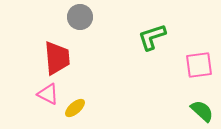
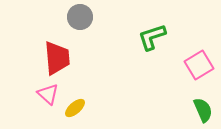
pink square: rotated 24 degrees counterclockwise
pink triangle: rotated 15 degrees clockwise
green semicircle: moved 1 px right, 1 px up; rotated 25 degrees clockwise
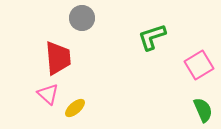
gray circle: moved 2 px right, 1 px down
red trapezoid: moved 1 px right
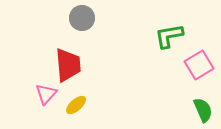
green L-shape: moved 17 px right, 1 px up; rotated 8 degrees clockwise
red trapezoid: moved 10 px right, 7 px down
pink triangle: moved 2 px left; rotated 30 degrees clockwise
yellow ellipse: moved 1 px right, 3 px up
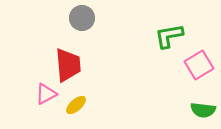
pink triangle: rotated 20 degrees clockwise
green semicircle: rotated 120 degrees clockwise
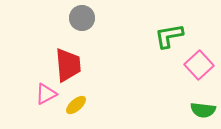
pink square: rotated 12 degrees counterclockwise
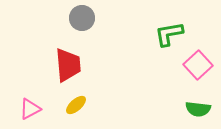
green L-shape: moved 2 px up
pink square: moved 1 px left
pink triangle: moved 16 px left, 15 px down
green semicircle: moved 5 px left, 1 px up
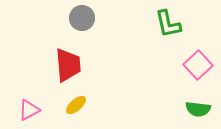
green L-shape: moved 1 px left, 10 px up; rotated 92 degrees counterclockwise
pink triangle: moved 1 px left, 1 px down
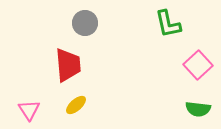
gray circle: moved 3 px right, 5 px down
pink triangle: rotated 35 degrees counterclockwise
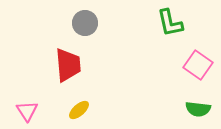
green L-shape: moved 2 px right, 1 px up
pink square: rotated 12 degrees counterclockwise
yellow ellipse: moved 3 px right, 5 px down
pink triangle: moved 2 px left, 1 px down
